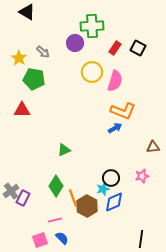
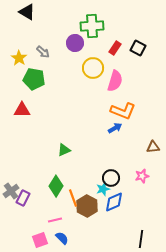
yellow circle: moved 1 px right, 4 px up
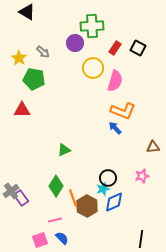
blue arrow: rotated 104 degrees counterclockwise
black circle: moved 3 px left
purple rectangle: moved 2 px left; rotated 63 degrees counterclockwise
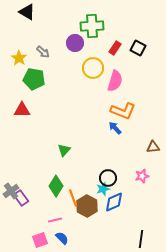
green triangle: rotated 24 degrees counterclockwise
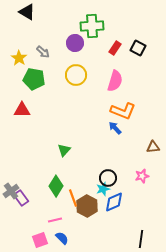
yellow circle: moved 17 px left, 7 px down
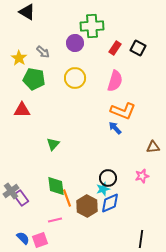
yellow circle: moved 1 px left, 3 px down
green triangle: moved 11 px left, 6 px up
green diamond: rotated 40 degrees counterclockwise
orange line: moved 6 px left
blue diamond: moved 4 px left, 1 px down
blue semicircle: moved 39 px left
